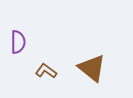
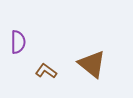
brown triangle: moved 4 px up
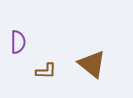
brown L-shape: rotated 145 degrees clockwise
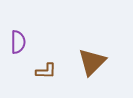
brown triangle: moved 2 px up; rotated 36 degrees clockwise
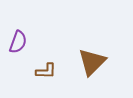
purple semicircle: rotated 20 degrees clockwise
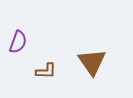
brown triangle: rotated 20 degrees counterclockwise
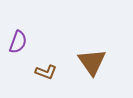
brown L-shape: moved 1 px down; rotated 20 degrees clockwise
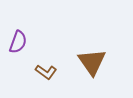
brown L-shape: rotated 15 degrees clockwise
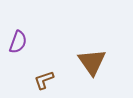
brown L-shape: moved 2 px left, 8 px down; rotated 125 degrees clockwise
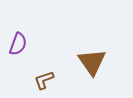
purple semicircle: moved 2 px down
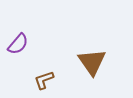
purple semicircle: rotated 20 degrees clockwise
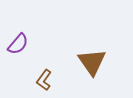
brown L-shape: rotated 35 degrees counterclockwise
